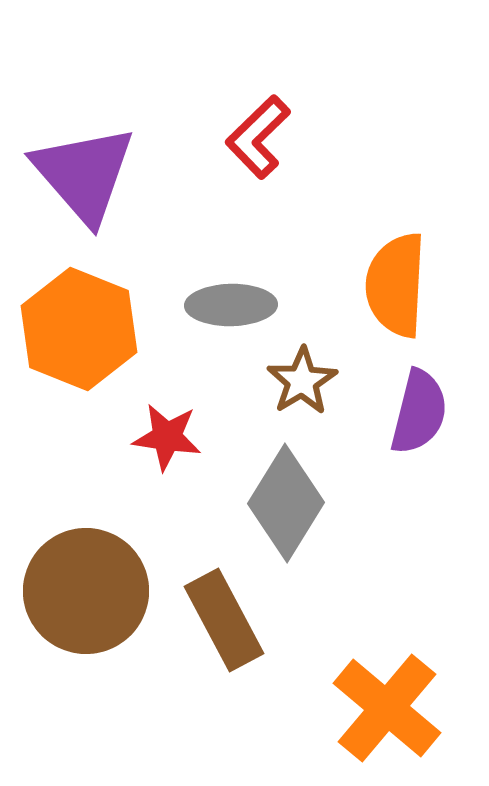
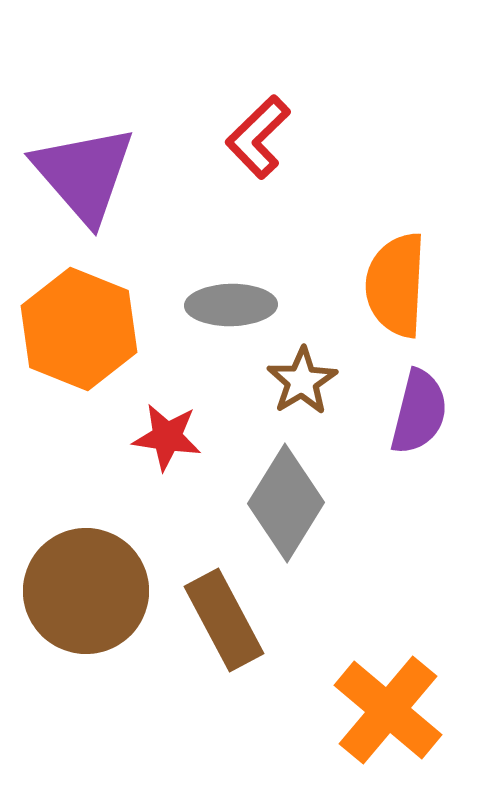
orange cross: moved 1 px right, 2 px down
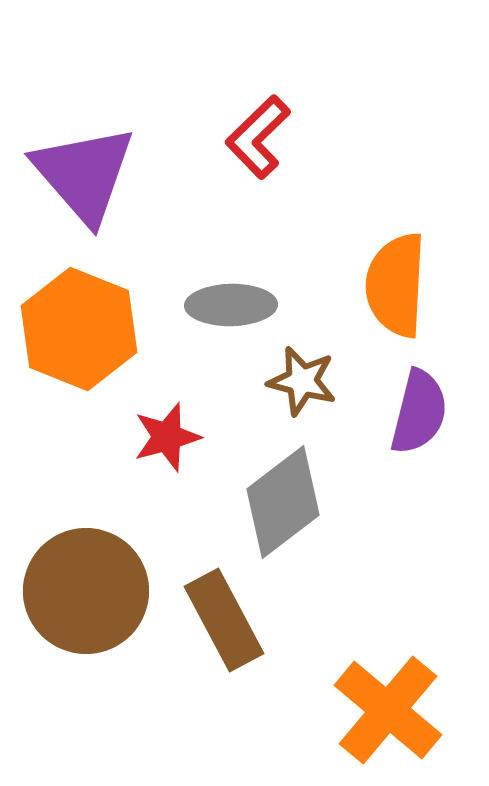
brown star: rotated 26 degrees counterclockwise
red star: rotated 24 degrees counterclockwise
gray diamond: moved 3 px left, 1 px up; rotated 21 degrees clockwise
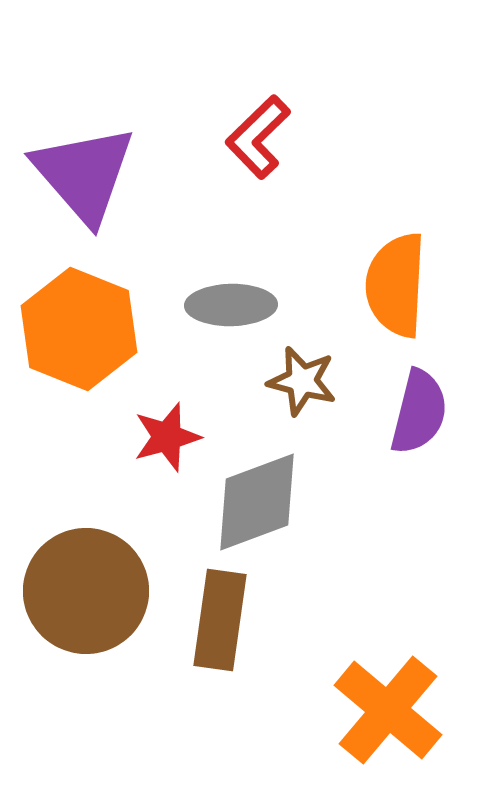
gray diamond: moved 26 px left; rotated 17 degrees clockwise
brown rectangle: moved 4 px left; rotated 36 degrees clockwise
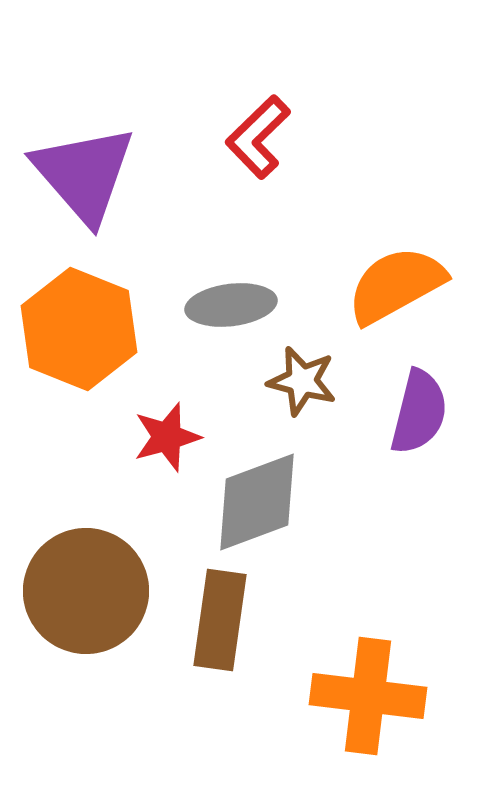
orange semicircle: rotated 58 degrees clockwise
gray ellipse: rotated 6 degrees counterclockwise
orange cross: moved 20 px left, 14 px up; rotated 33 degrees counterclockwise
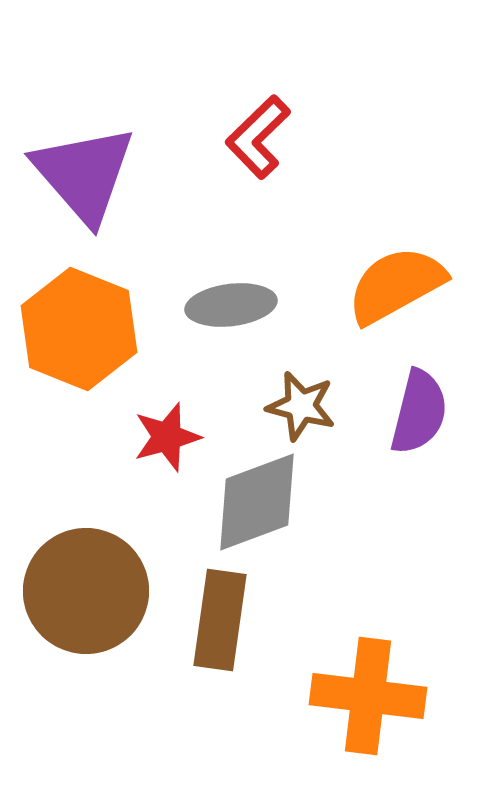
brown star: moved 1 px left, 25 px down
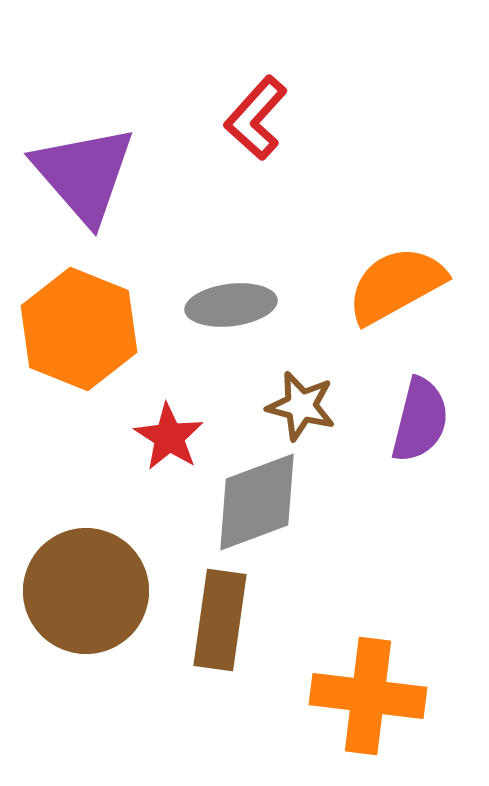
red L-shape: moved 2 px left, 19 px up; rotated 4 degrees counterclockwise
purple semicircle: moved 1 px right, 8 px down
red star: moved 2 px right; rotated 24 degrees counterclockwise
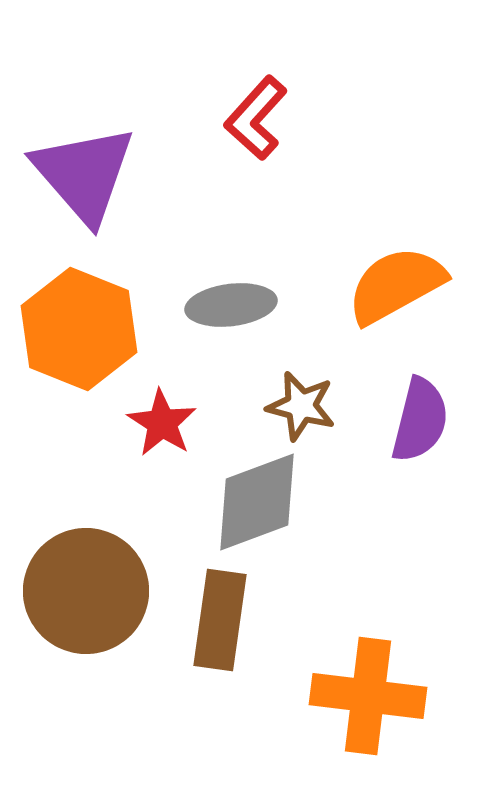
red star: moved 7 px left, 14 px up
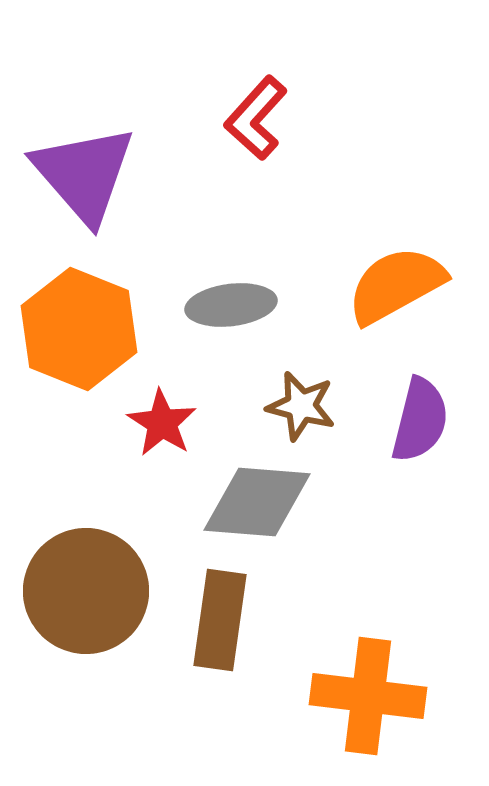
gray diamond: rotated 25 degrees clockwise
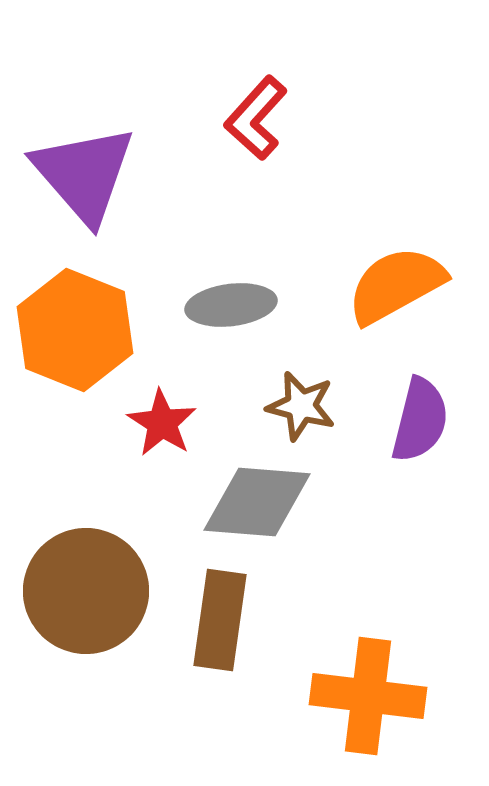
orange hexagon: moved 4 px left, 1 px down
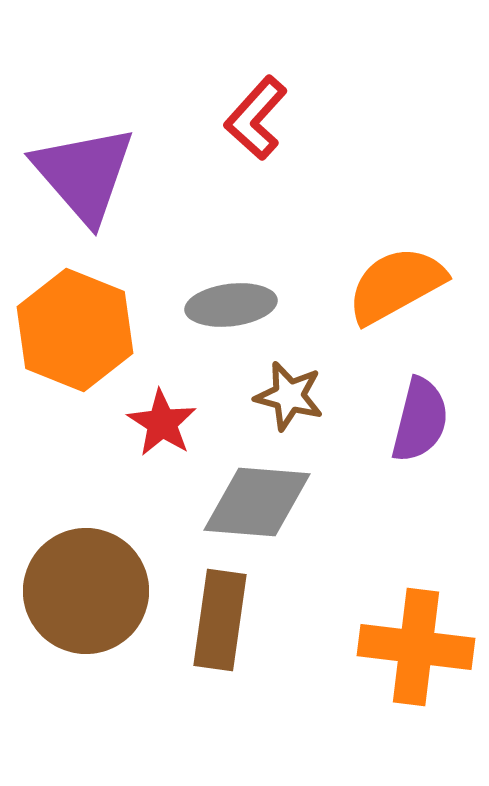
brown star: moved 12 px left, 10 px up
orange cross: moved 48 px right, 49 px up
